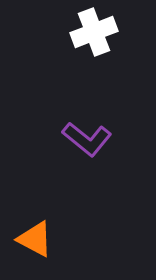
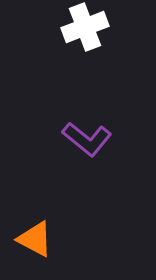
white cross: moved 9 px left, 5 px up
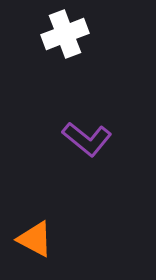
white cross: moved 20 px left, 7 px down
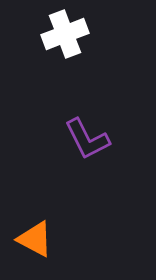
purple L-shape: rotated 24 degrees clockwise
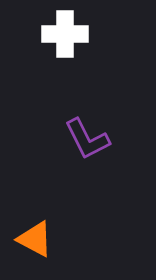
white cross: rotated 21 degrees clockwise
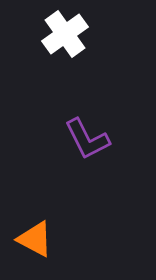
white cross: rotated 36 degrees counterclockwise
